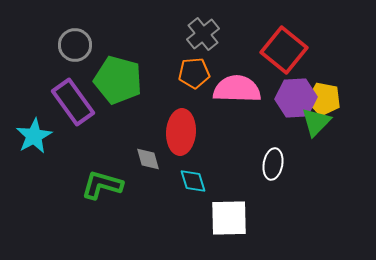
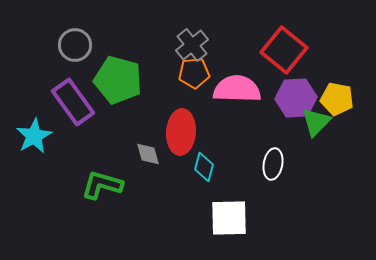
gray cross: moved 11 px left, 11 px down
yellow pentagon: moved 13 px right
gray diamond: moved 5 px up
cyan diamond: moved 11 px right, 14 px up; rotated 32 degrees clockwise
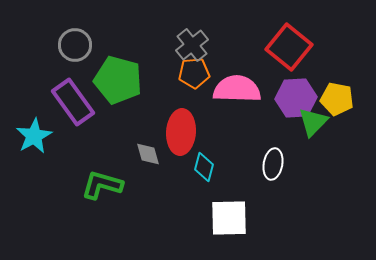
red square: moved 5 px right, 3 px up
green triangle: moved 3 px left
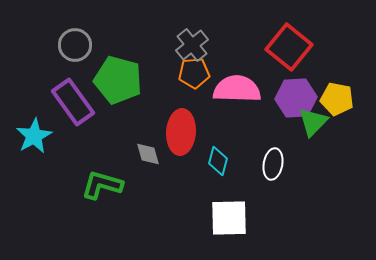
cyan diamond: moved 14 px right, 6 px up
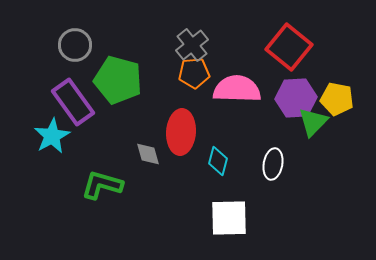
cyan star: moved 18 px right
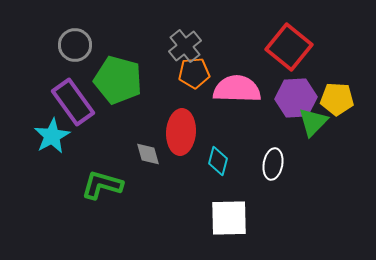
gray cross: moved 7 px left, 1 px down
yellow pentagon: rotated 8 degrees counterclockwise
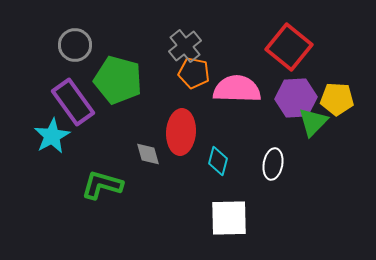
orange pentagon: rotated 16 degrees clockwise
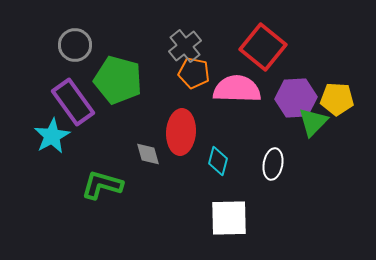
red square: moved 26 px left
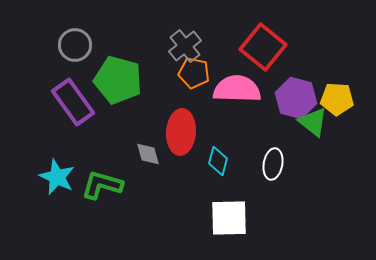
purple hexagon: rotated 18 degrees clockwise
green triangle: rotated 36 degrees counterclockwise
cyan star: moved 5 px right, 41 px down; rotated 18 degrees counterclockwise
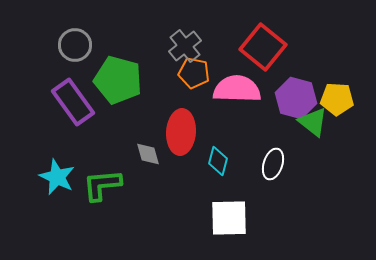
white ellipse: rotated 8 degrees clockwise
green L-shape: rotated 21 degrees counterclockwise
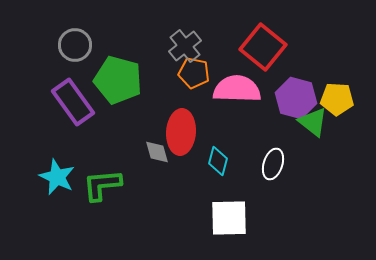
gray diamond: moved 9 px right, 2 px up
